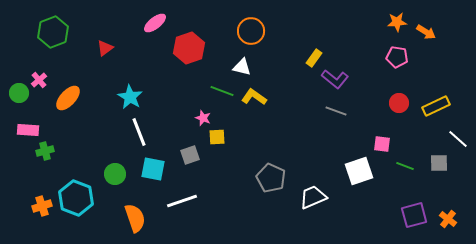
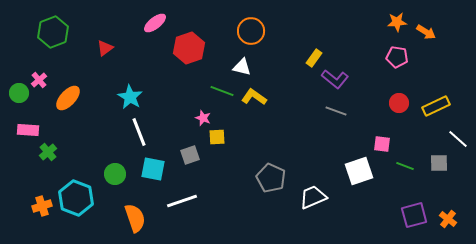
green cross at (45, 151): moved 3 px right, 1 px down; rotated 24 degrees counterclockwise
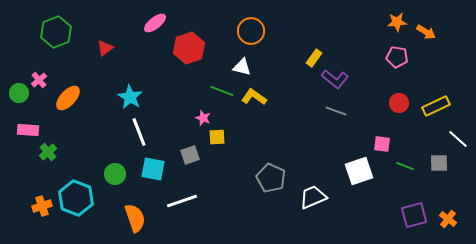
green hexagon at (53, 32): moved 3 px right
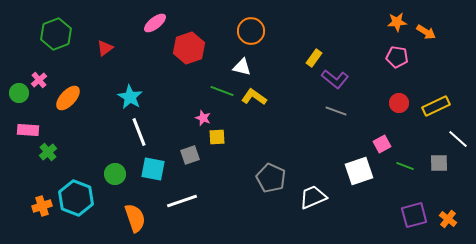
green hexagon at (56, 32): moved 2 px down
pink square at (382, 144): rotated 36 degrees counterclockwise
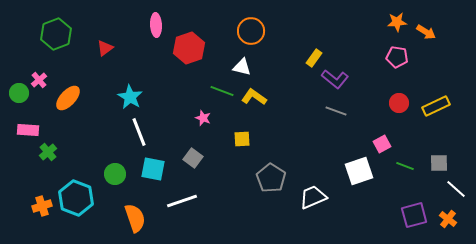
pink ellipse at (155, 23): moved 1 px right, 2 px down; rotated 55 degrees counterclockwise
yellow square at (217, 137): moved 25 px right, 2 px down
white line at (458, 139): moved 2 px left, 50 px down
gray square at (190, 155): moved 3 px right, 3 px down; rotated 36 degrees counterclockwise
gray pentagon at (271, 178): rotated 8 degrees clockwise
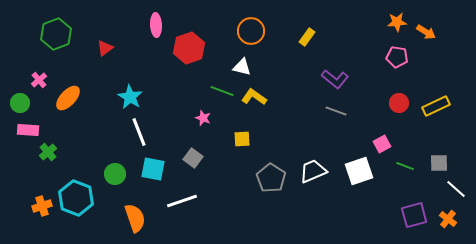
yellow rectangle at (314, 58): moved 7 px left, 21 px up
green circle at (19, 93): moved 1 px right, 10 px down
white trapezoid at (313, 197): moved 26 px up
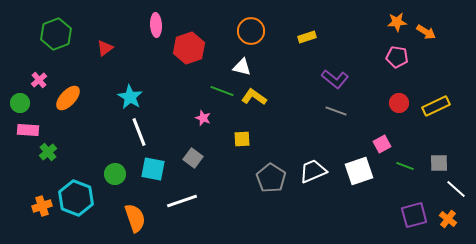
yellow rectangle at (307, 37): rotated 36 degrees clockwise
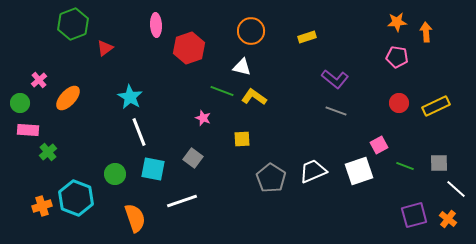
orange arrow at (426, 32): rotated 126 degrees counterclockwise
green hexagon at (56, 34): moved 17 px right, 10 px up
pink square at (382, 144): moved 3 px left, 1 px down
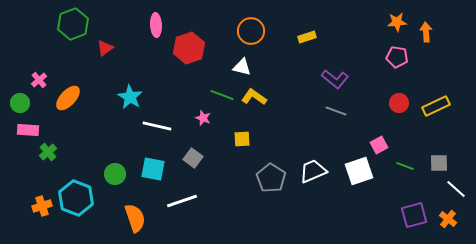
green line at (222, 91): moved 4 px down
white line at (139, 132): moved 18 px right, 6 px up; rotated 56 degrees counterclockwise
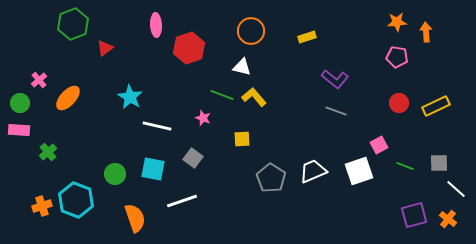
yellow L-shape at (254, 97): rotated 15 degrees clockwise
pink rectangle at (28, 130): moved 9 px left
cyan hexagon at (76, 198): moved 2 px down
